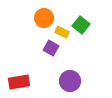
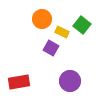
orange circle: moved 2 px left, 1 px down
green square: moved 1 px right
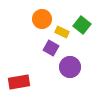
purple circle: moved 14 px up
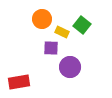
purple square: rotated 28 degrees counterclockwise
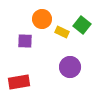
purple square: moved 26 px left, 7 px up
